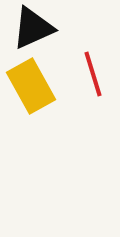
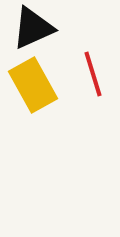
yellow rectangle: moved 2 px right, 1 px up
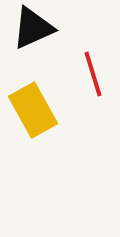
yellow rectangle: moved 25 px down
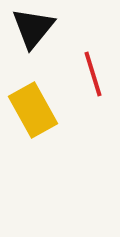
black triangle: rotated 27 degrees counterclockwise
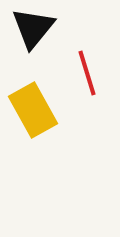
red line: moved 6 px left, 1 px up
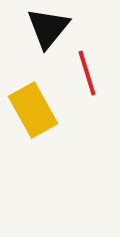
black triangle: moved 15 px right
